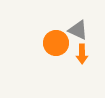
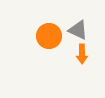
orange circle: moved 7 px left, 7 px up
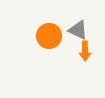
orange arrow: moved 3 px right, 3 px up
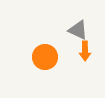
orange circle: moved 4 px left, 21 px down
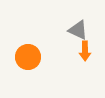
orange circle: moved 17 px left
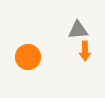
gray triangle: rotated 30 degrees counterclockwise
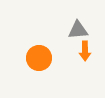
orange circle: moved 11 px right, 1 px down
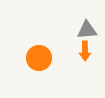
gray triangle: moved 9 px right
